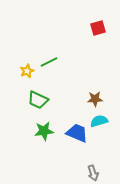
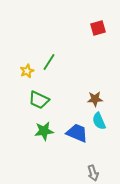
green line: rotated 30 degrees counterclockwise
green trapezoid: moved 1 px right
cyan semicircle: rotated 96 degrees counterclockwise
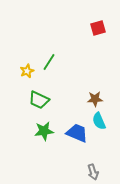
gray arrow: moved 1 px up
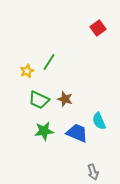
red square: rotated 21 degrees counterclockwise
brown star: moved 30 px left; rotated 21 degrees clockwise
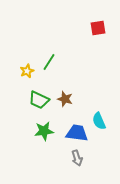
red square: rotated 28 degrees clockwise
blue trapezoid: rotated 15 degrees counterclockwise
gray arrow: moved 16 px left, 14 px up
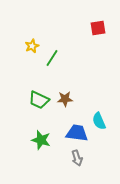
green line: moved 3 px right, 4 px up
yellow star: moved 5 px right, 25 px up
brown star: rotated 21 degrees counterclockwise
green star: moved 3 px left, 9 px down; rotated 24 degrees clockwise
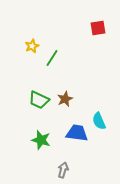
brown star: rotated 21 degrees counterclockwise
gray arrow: moved 14 px left, 12 px down; rotated 147 degrees counterclockwise
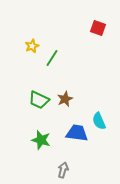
red square: rotated 28 degrees clockwise
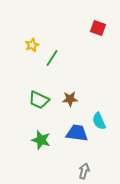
yellow star: moved 1 px up
brown star: moved 5 px right; rotated 21 degrees clockwise
gray arrow: moved 21 px right, 1 px down
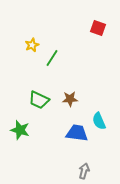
green star: moved 21 px left, 10 px up
